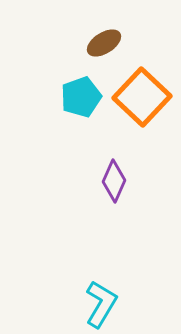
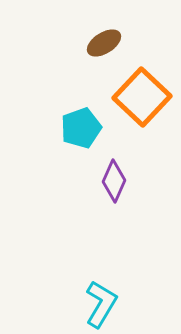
cyan pentagon: moved 31 px down
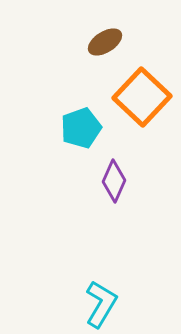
brown ellipse: moved 1 px right, 1 px up
